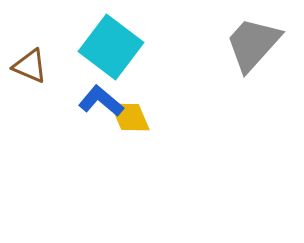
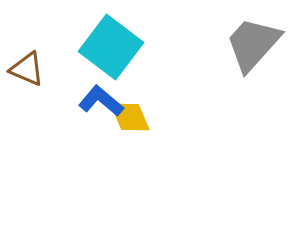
brown triangle: moved 3 px left, 3 px down
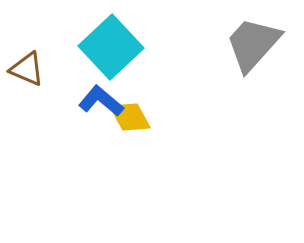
cyan square: rotated 10 degrees clockwise
yellow diamond: rotated 6 degrees counterclockwise
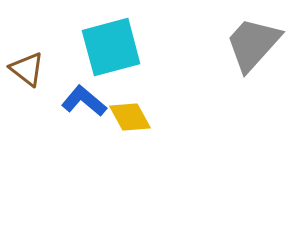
cyan square: rotated 28 degrees clockwise
brown triangle: rotated 15 degrees clockwise
blue L-shape: moved 17 px left
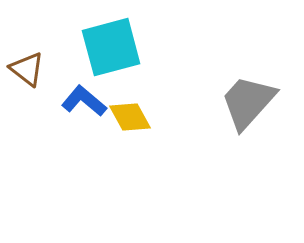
gray trapezoid: moved 5 px left, 58 px down
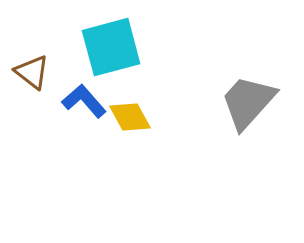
brown triangle: moved 5 px right, 3 px down
blue L-shape: rotated 9 degrees clockwise
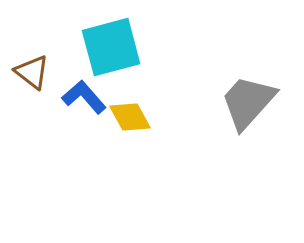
blue L-shape: moved 4 px up
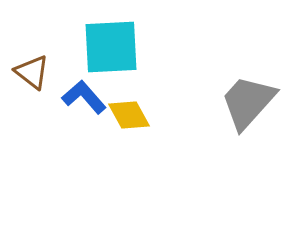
cyan square: rotated 12 degrees clockwise
yellow diamond: moved 1 px left, 2 px up
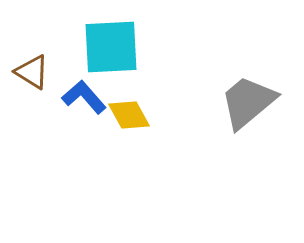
brown triangle: rotated 6 degrees counterclockwise
gray trapezoid: rotated 8 degrees clockwise
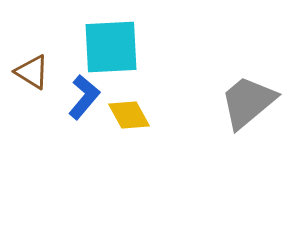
blue L-shape: rotated 81 degrees clockwise
